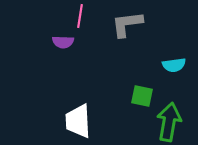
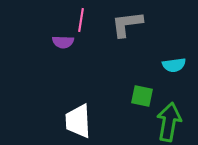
pink line: moved 1 px right, 4 px down
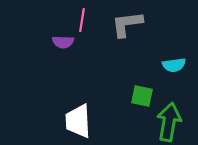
pink line: moved 1 px right
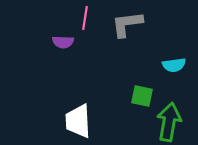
pink line: moved 3 px right, 2 px up
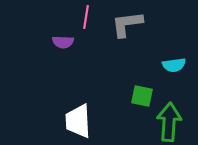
pink line: moved 1 px right, 1 px up
green arrow: rotated 6 degrees counterclockwise
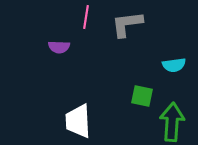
purple semicircle: moved 4 px left, 5 px down
green arrow: moved 3 px right
